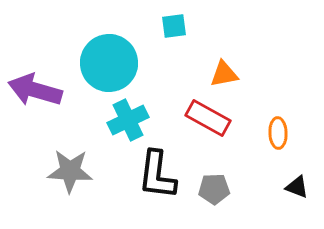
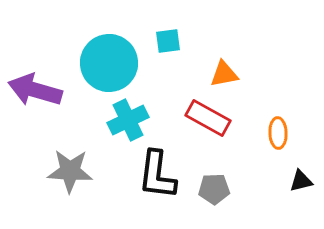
cyan square: moved 6 px left, 15 px down
black triangle: moved 4 px right, 6 px up; rotated 35 degrees counterclockwise
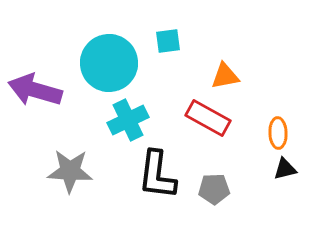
orange triangle: moved 1 px right, 2 px down
black triangle: moved 16 px left, 12 px up
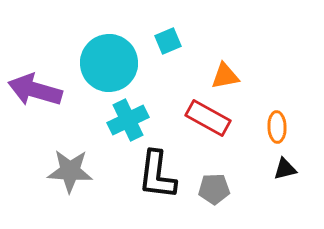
cyan square: rotated 16 degrees counterclockwise
orange ellipse: moved 1 px left, 6 px up
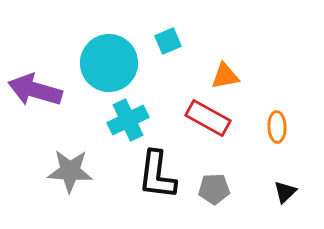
black triangle: moved 23 px down; rotated 30 degrees counterclockwise
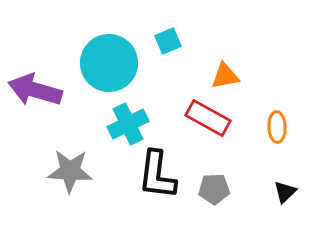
cyan cross: moved 4 px down
